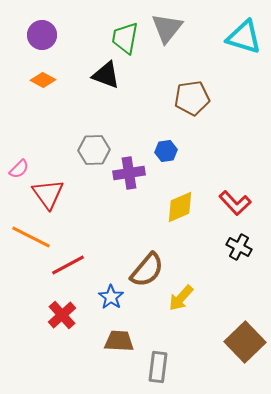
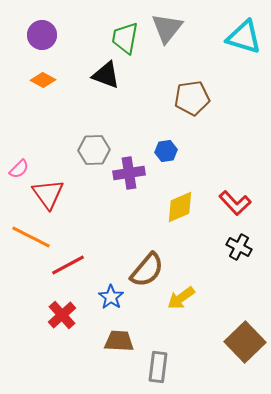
yellow arrow: rotated 12 degrees clockwise
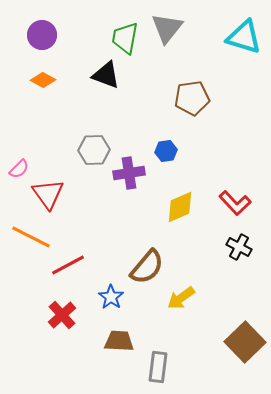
brown semicircle: moved 3 px up
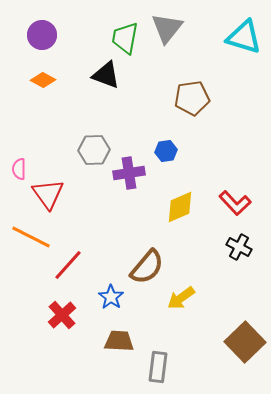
pink semicircle: rotated 135 degrees clockwise
red line: rotated 20 degrees counterclockwise
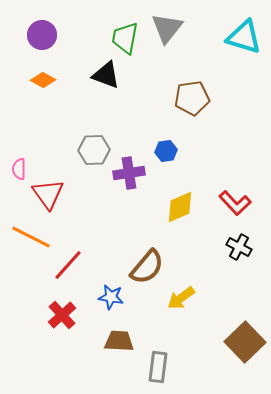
blue star: rotated 25 degrees counterclockwise
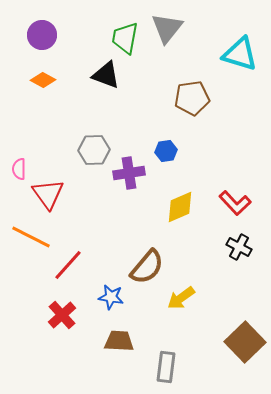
cyan triangle: moved 4 px left, 17 px down
gray rectangle: moved 8 px right
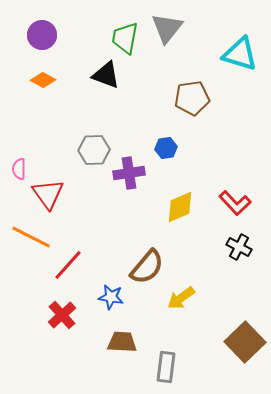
blue hexagon: moved 3 px up
brown trapezoid: moved 3 px right, 1 px down
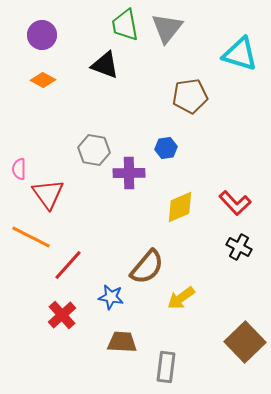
green trapezoid: moved 13 px up; rotated 20 degrees counterclockwise
black triangle: moved 1 px left, 10 px up
brown pentagon: moved 2 px left, 2 px up
gray hexagon: rotated 12 degrees clockwise
purple cross: rotated 8 degrees clockwise
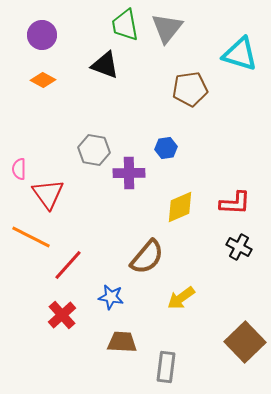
brown pentagon: moved 7 px up
red L-shape: rotated 44 degrees counterclockwise
brown semicircle: moved 10 px up
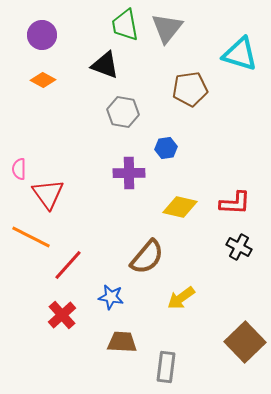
gray hexagon: moved 29 px right, 38 px up
yellow diamond: rotated 36 degrees clockwise
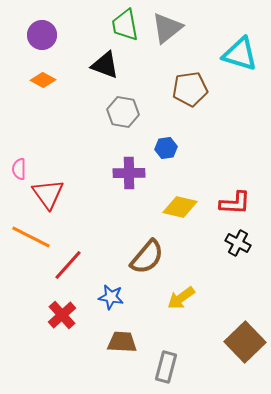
gray triangle: rotated 12 degrees clockwise
black cross: moved 1 px left, 4 px up
gray rectangle: rotated 8 degrees clockwise
